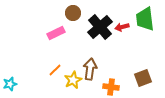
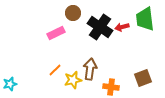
black cross: rotated 15 degrees counterclockwise
yellow star: rotated 12 degrees clockwise
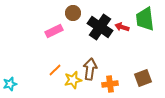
red arrow: rotated 32 degrees clockwise
pink rectangle: moved 2 px left, 2 px up
orange cross: moved 1 px left, 3 px up; rotated 14 degrees counterclockwise
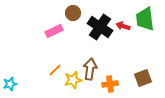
red arrow: moved 1 px right, 1 px up
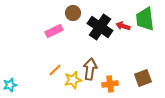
cyan star: moved 1 px down
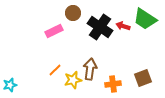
green trapezoid: rotated 50 degrees counterclockwise
orange cross: moved 3 px right
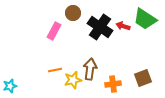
pink rectangle: rotated 36 degrees counterclockwise
orange line: rotated 32 degrees clockwise
cyan star: moved 1 px down
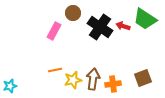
brown arrow: moved 3 px right, 10 px down
